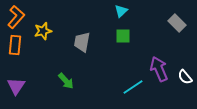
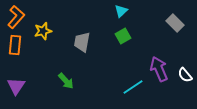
gray rectangle: moved 2 px left
green square: rotated 28 degrees counterclockwise
white semicircle: moved 2 px up
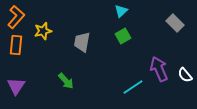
orange rectangle: moved 1 px right
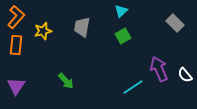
gray trapezoid: moved 15 px up
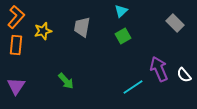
white semicircle: moved 1 px left
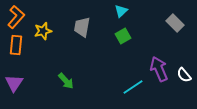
purple triangle: moved 2 px left, 3 px up
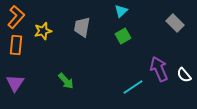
purple triangle: moved 1 px right
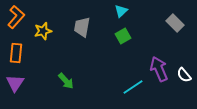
orange rectangle: moved 8 px down
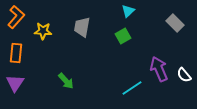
cyan triangle: moved 7 px right
yellow star: rotated 18 degrees clockwise
cyan line: moved 1 px left, 1 px down
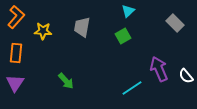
white semicircle: moved 2 px right, 1 px down
